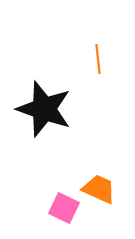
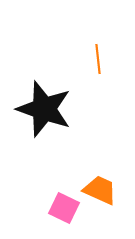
orange trapezoid: moved 1 px right, 1 px down
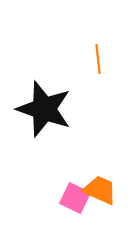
pink square: moved 11 px right, 10 px up
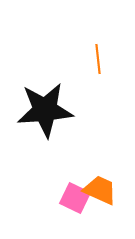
black star: moved 1 px right, 1 px down; rotated 24 degrees counterclockwise
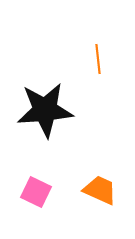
pink square: moved 39 px left, 6 px up
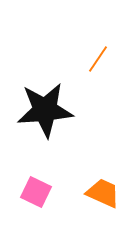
orange line: rotated 40 degrees clockwise
orange trapezoid: moved 3 px right, 3 px down
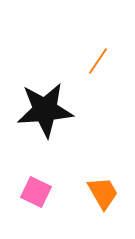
orange line: moved 2 px down
orange trapezoid: rotated 36 degrees clockwise
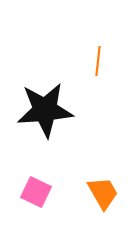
orange line: rotated 28 degrees counterclockwise
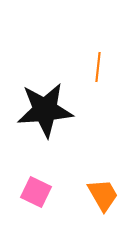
orange line: moved 6 px down
orange trapezoid: moved 2 px down
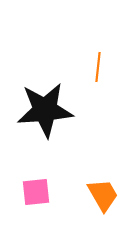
pink square: rotated 32 degrees counterclockwise
